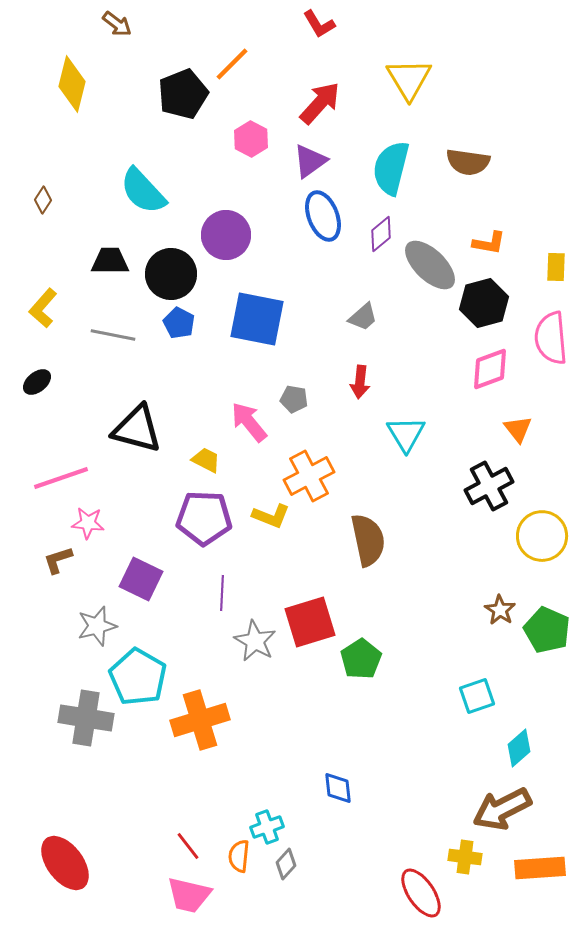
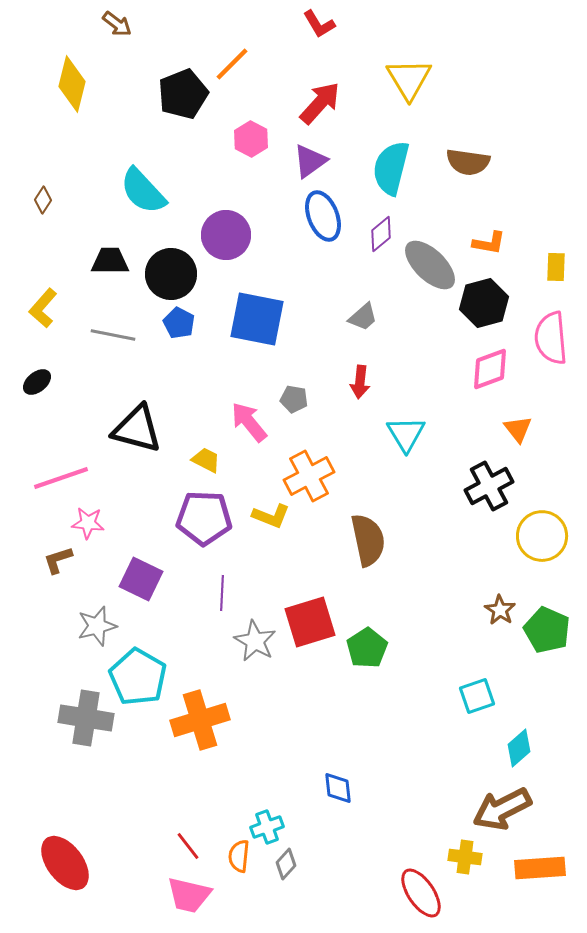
green pentagon at (361, 659): moved 6 px right, 11 px up
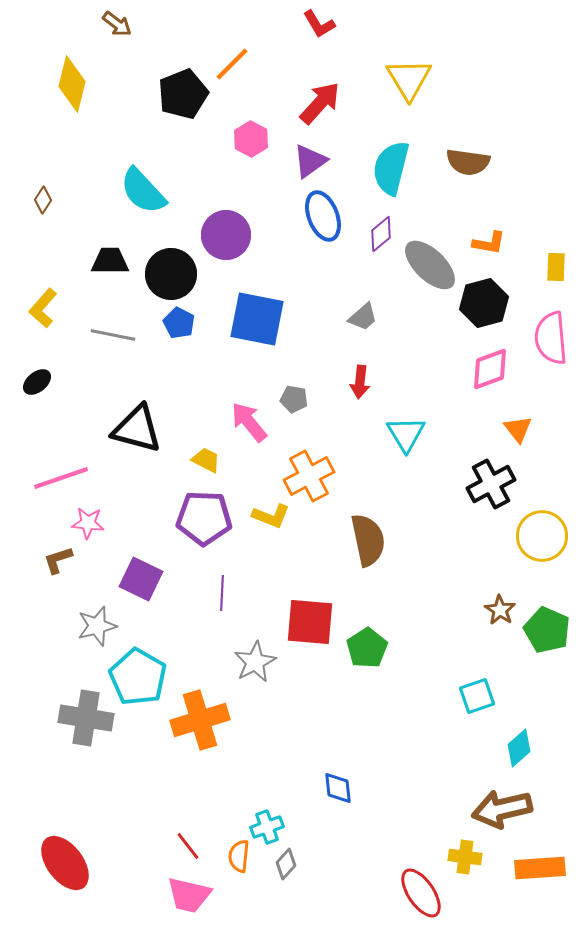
black cross at (489, 486): moved 2 px right, 2 px up
red square at (310, 622): rotated 22 degrees clockwise
gray star at (255, 641): moved 21 px down; rotated 15 degrees clockwise
brown arrow at (502, 809): rotated 14 degrees clockwise
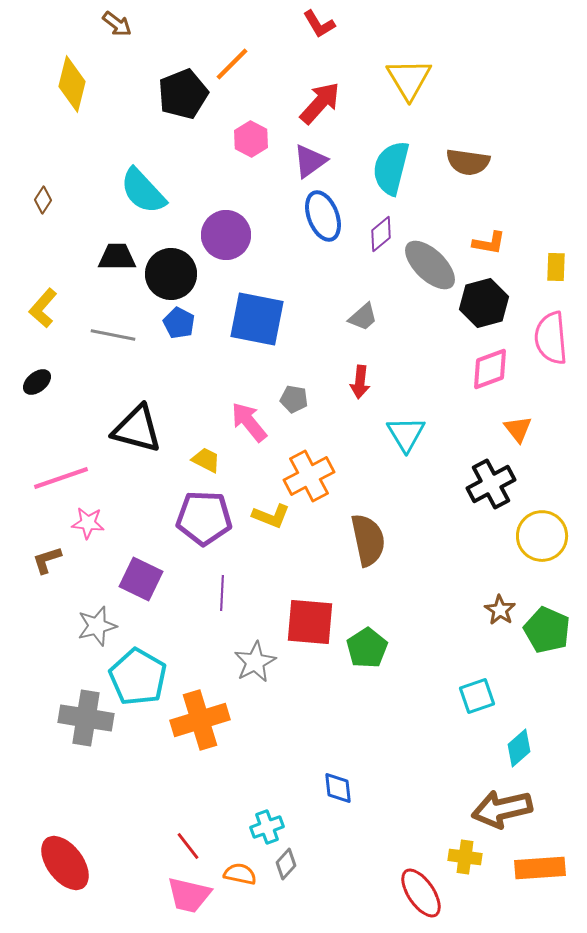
black trapezoid at (110, 261): moved 7 px right, 4 px up
brown L-shape at (58, 560): moved 11 px left
orange semicircle at (239, 856): moved 1 px right, 18 px down; rotated 96 degrees clockwise
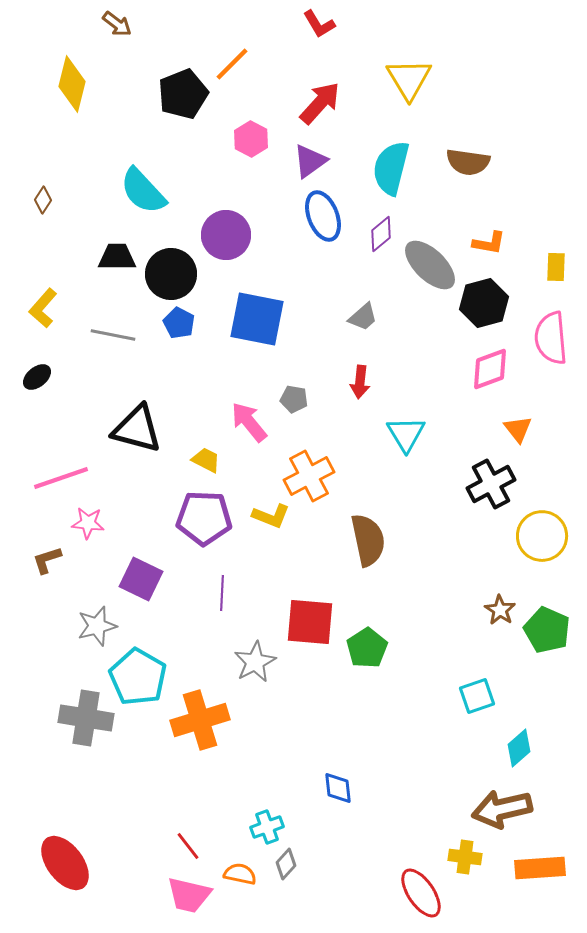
black ellipse at (37, 382): moved 5 px up
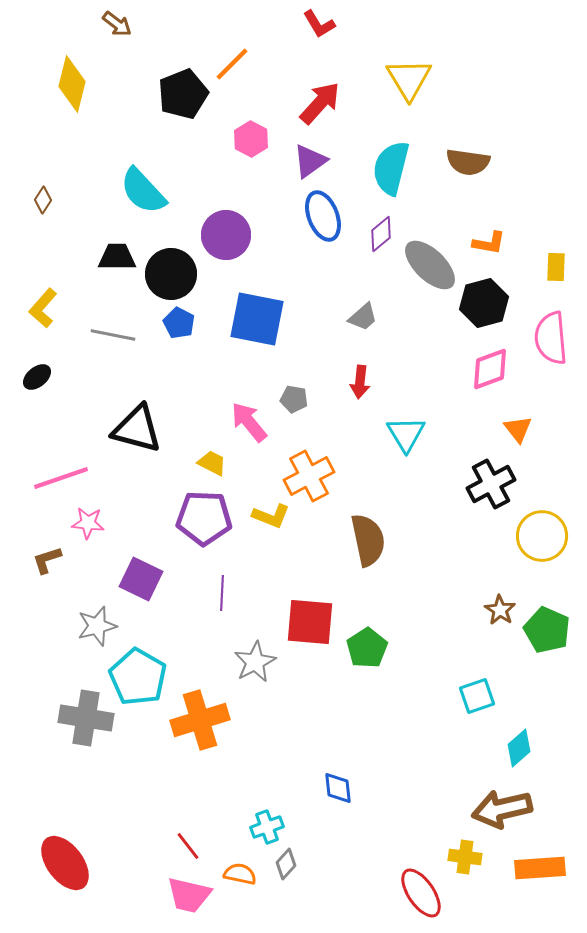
yellow trapezoid at (206, 460): moved 6 px right, 3 px down
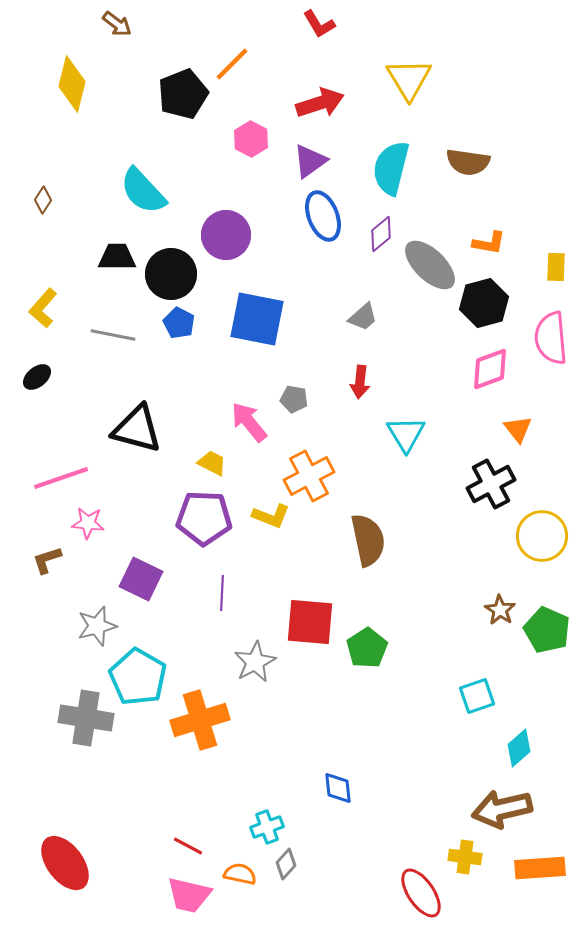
red arrow at (320, 103): rotated 30 degrees clockwise
red line at (188, 846): rotated 24 degrees counterclockwise
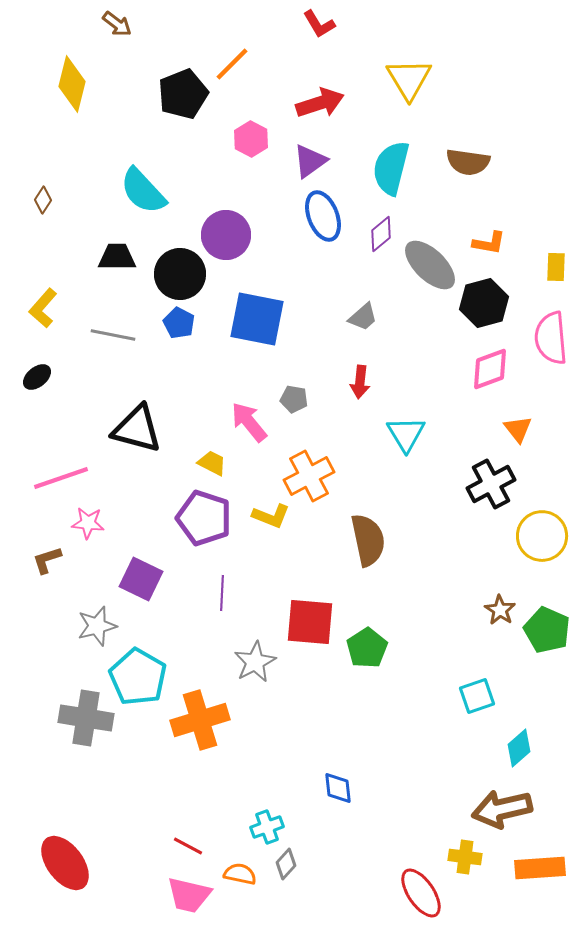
black circle at (171, 274): moved 9 px right
purple pentagon at (204, 518): rotated 16 degrees clockwise
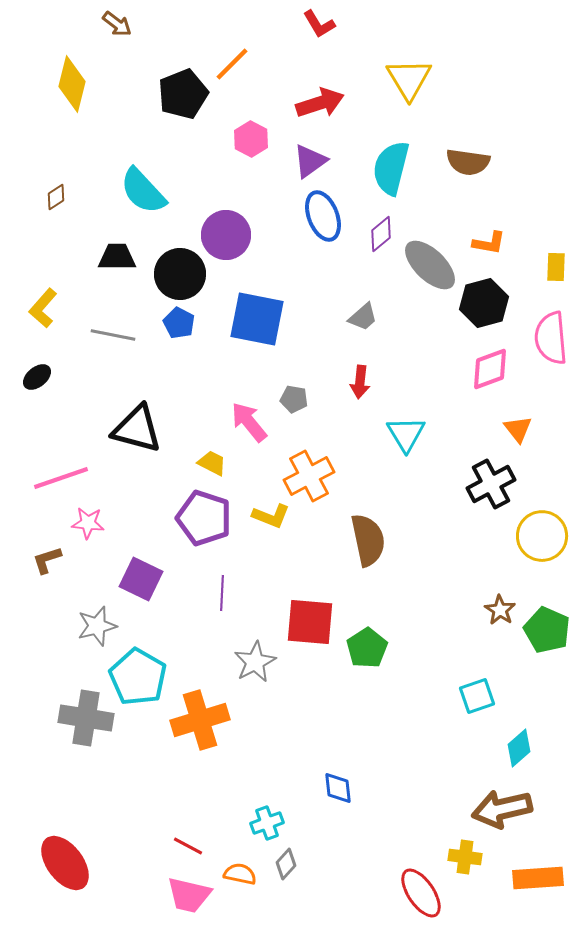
brown diamond at (43, 200): moved 13 px right, 3 px up; rotated 24 degrees clockwise
cyan cross at (267, 827): moved 4 px up
orange rectangle at (540, 868): moved 2 px left, 10 px down
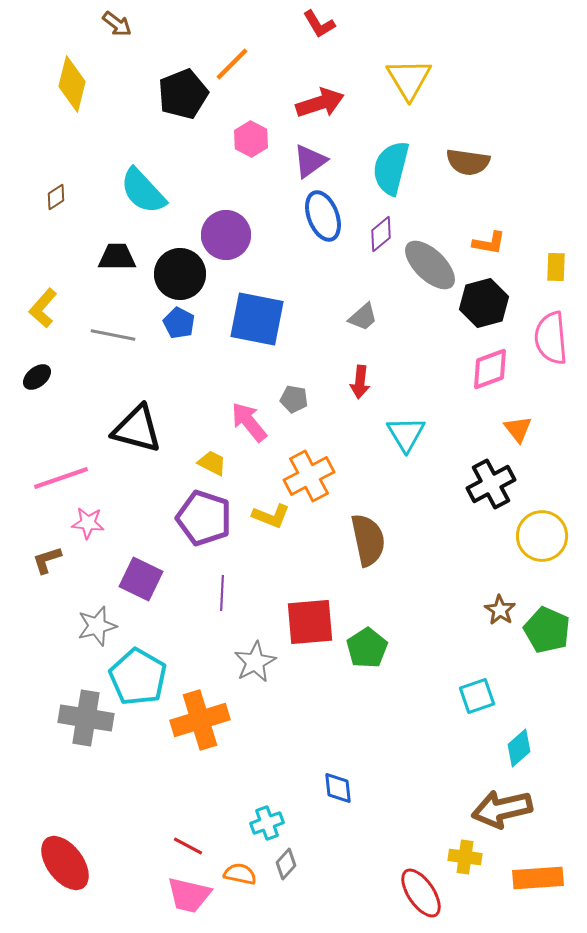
red square at (310, 622): rotated 10 degrees counterclockwise
